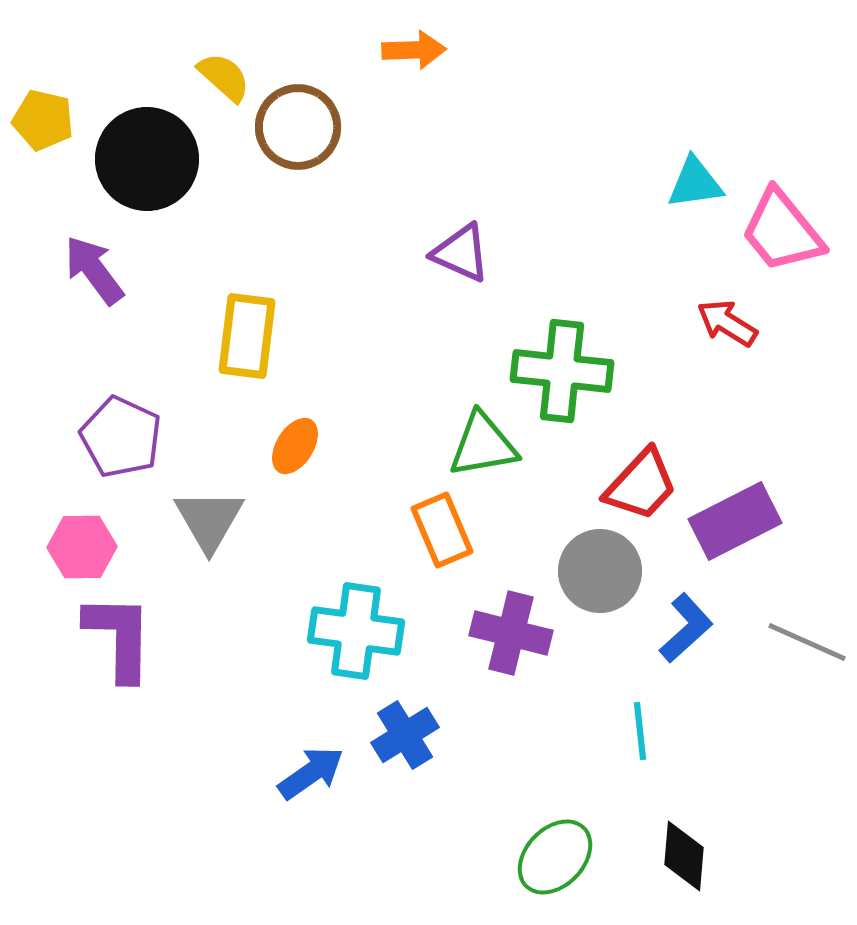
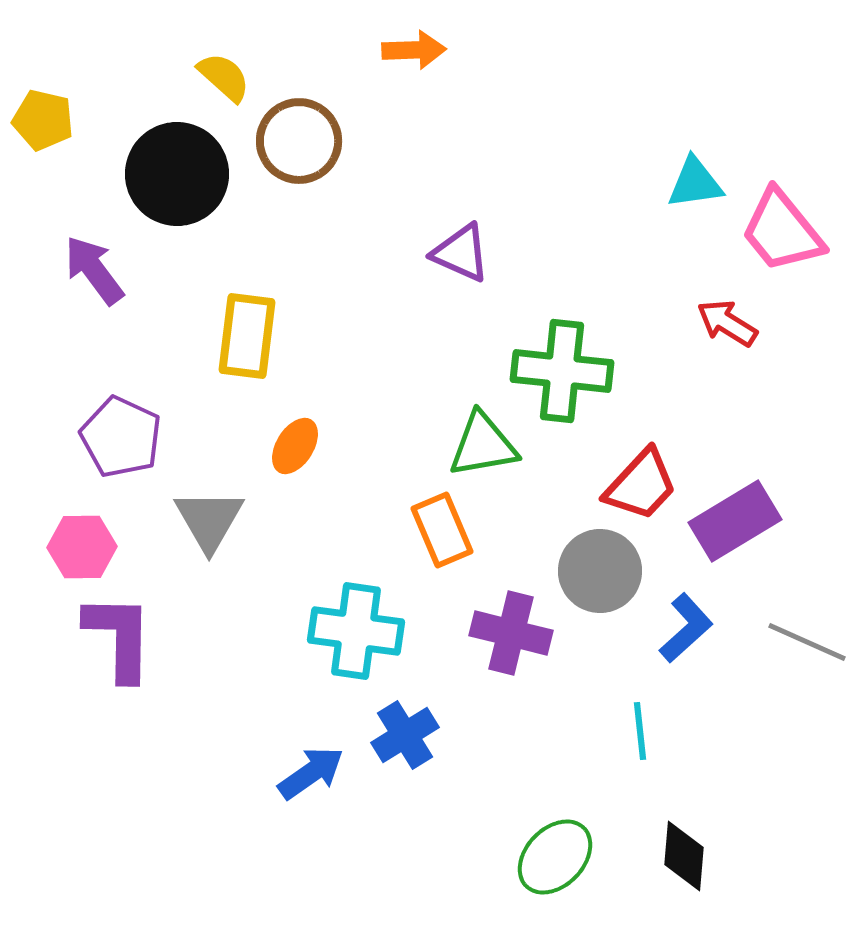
brown circle: moved 1 px right, 14 px down
black circle: moved 30 px right, 15 px down
purple rectangle: rotated 4 degrees counterclockwise
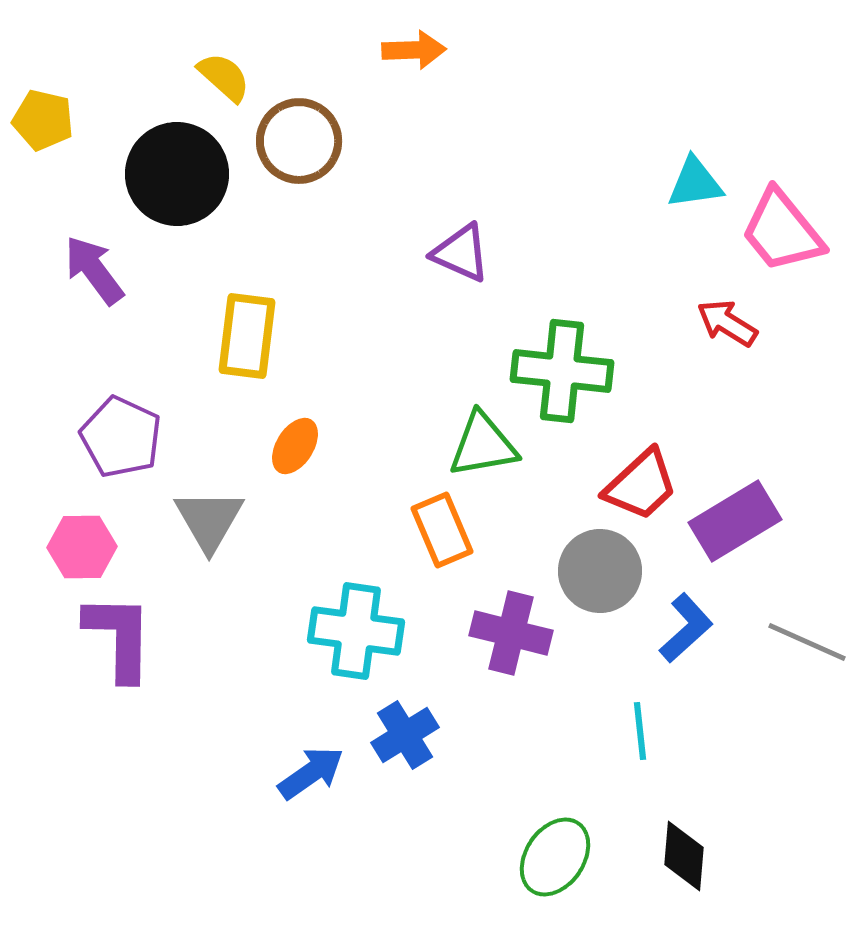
red trapezoid: rotated 4 degrees clockwise
green ellipse: rotated 10 degrees counterclockwise
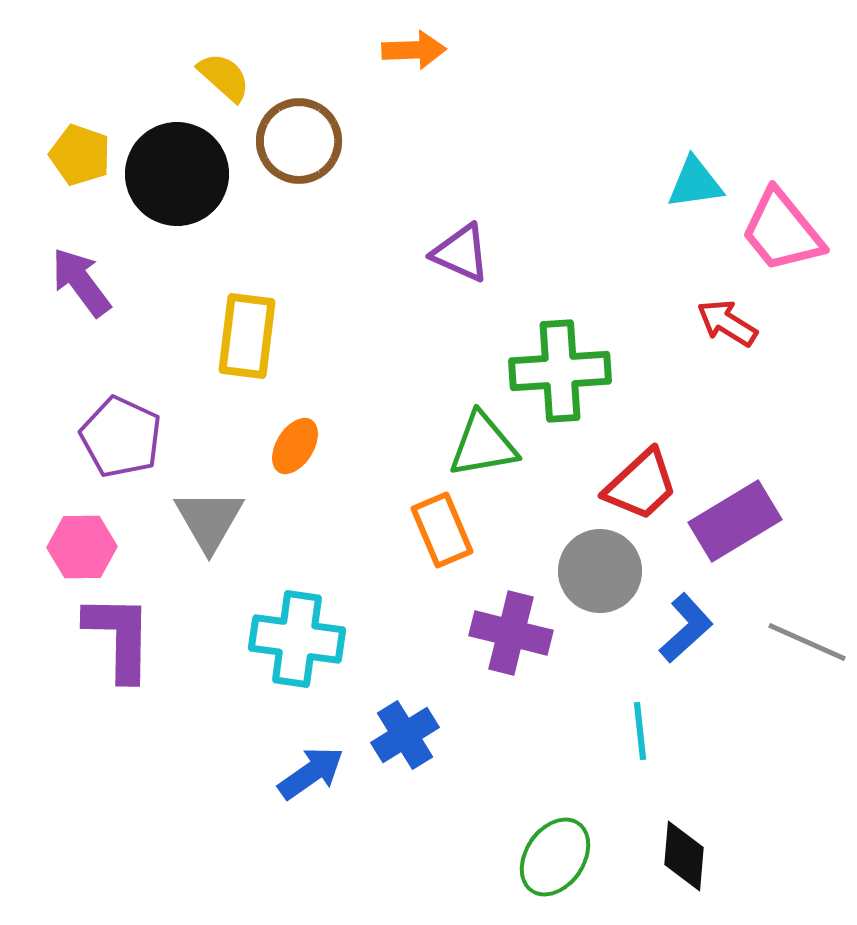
yellow pentagon: moved 37 px right, 35 px down; rotated 6 degrees clockwise
purple arrow: moved 13 px left, 12 px down
green cross: moved 2 px left; rotated 10 degrees counterclockwise
cyan cross: moved 59 px left, 8 px down
